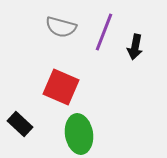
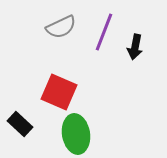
gray semicircle: rotated 40 degrees counterclockwise
red square: moved 2 px left, 5 px down
green ellipse: moved 3 px left
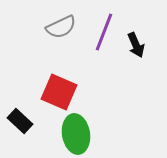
black arrow: moved 1 px right, 2 px up; rotated 35 degrees counterclockwise
black rectangle: moved 3 px up
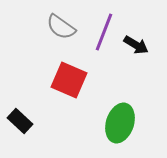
gray semicircle: rotated 60 degrees clockwise
black arrow: rotated 35 degrees counterclockwise
red square: moved 10 px right, 12 px up
green ellipse: moved 44 px right, 11 px up; rotated 27 degrees clockwise
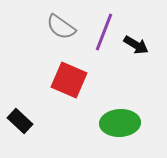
green ellipse: rotated 69 degrees clockwise
